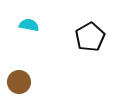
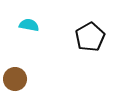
brown circle: moved 4 px left, 3 px up
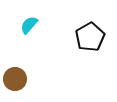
cyan semicircle: rotated 60 degrees counterclockwise
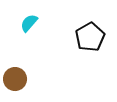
cyan semicircle: moved 2 px up
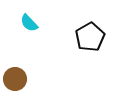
cyan semicircle: rotated 84 degrees counterclockwise
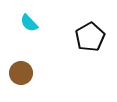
brown circle: moved 6 px right, 6 px up
